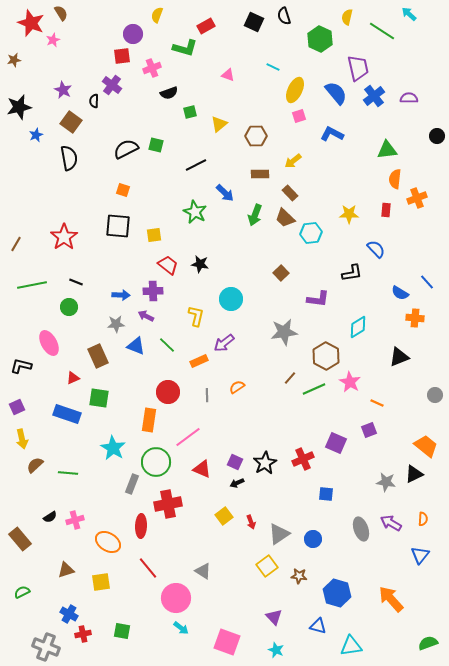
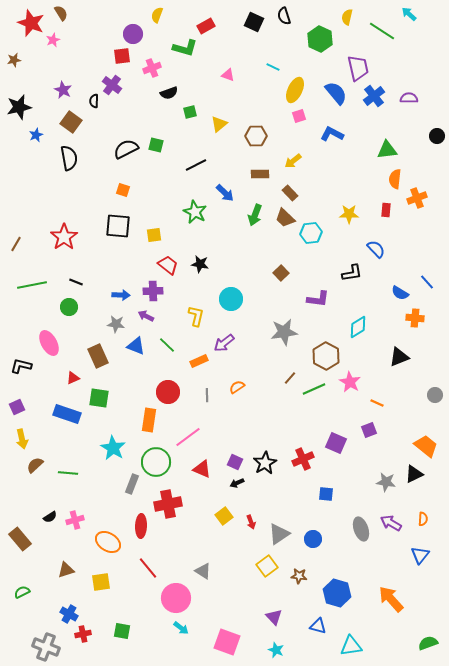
gray star at (116, 324): rotated 12 degrees clockwise
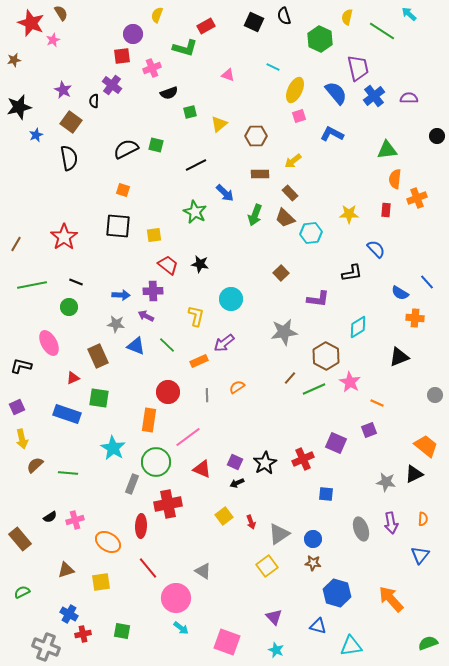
purple arrow at (391, 523): rotated 130 degrees counterclockwise
brown star at (299, 576): moved 14 px right, 13 px up
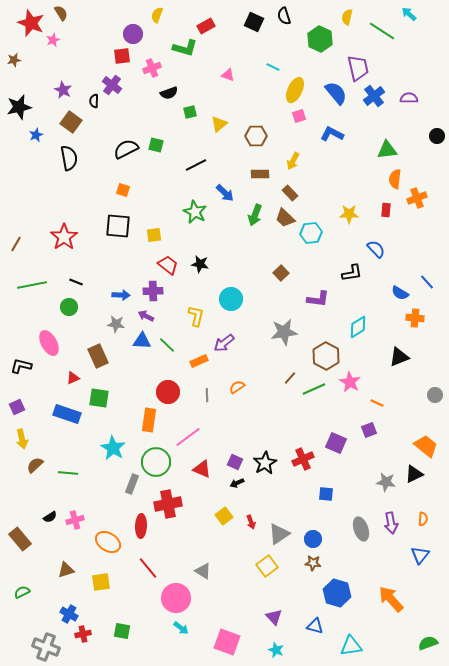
yellow arrow at (293, 161): rotated 24 degrees counterclockwise
blue triangle at (136, 346): moved 6 px right, 5 px up; rotated 18 degrees counterclockwise
blue triangle at (318, 626): moved 3 px left
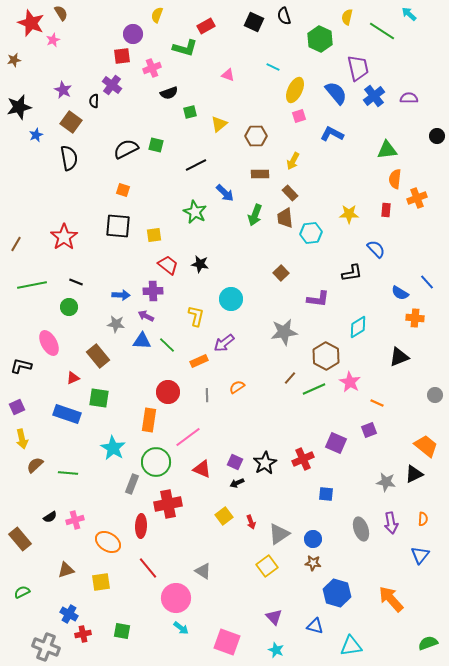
brown trapezoid at (285, 218): rotated 40 degrees clockwise
brown rectangle at (98, 356): rotated 15 degrees counterclockwise
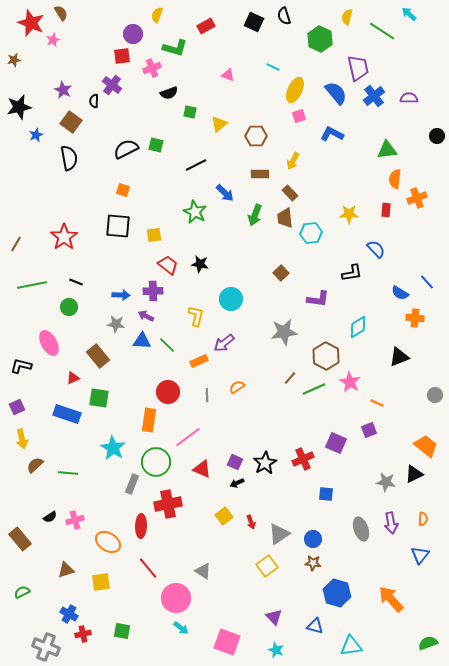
green L-shape at (185, 48): moved 10 px left
green square at (190, 112): rotated 24 degrees clockwise
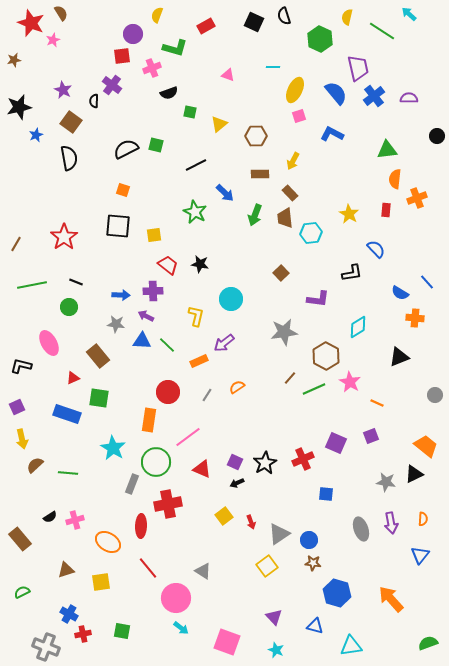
cyan line at (273, 67): rotated 24 degrees counterclockwise
yellow star at (349, 214): rotated 30 degrees clockwise
gray line at (207, 395): rotated 32 degrees clockwise
purple square at (369, 430): moved 2 px right, 6 px down
blue circle at (313, 539): moved 4 px left, 1 px down
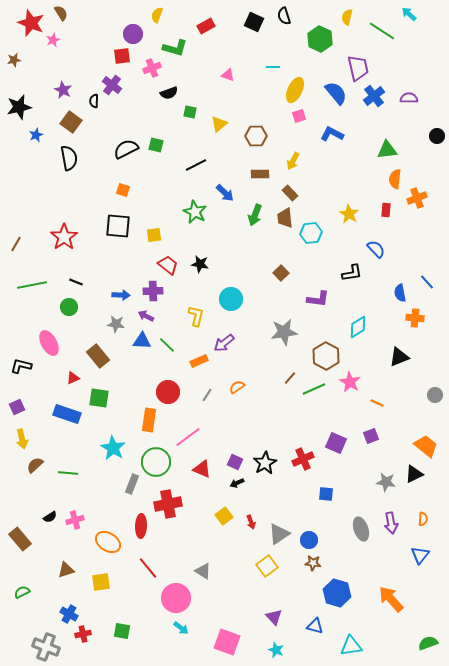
blue semicircle at (400, 293): rotated 48 degrees clockwise
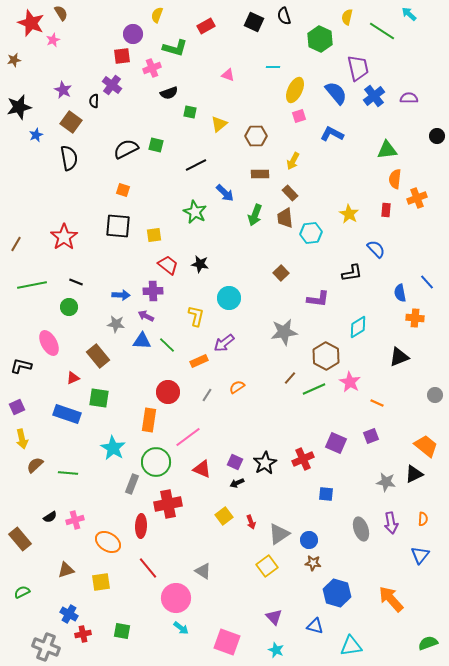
cyan circle at (231, 299): moved 2 px left, 1 px up
